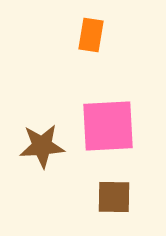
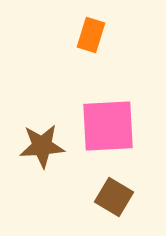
orange rectangle: rotated 8 degrees clockwise
brown square: rotated 30 degrees clockwise
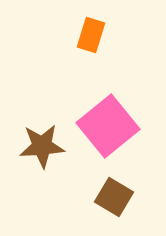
pink square: rotated 36 degrees counterclockwise
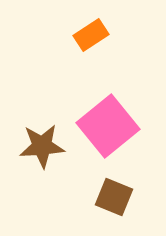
orange rectangle: rotated 40 degrees clockwise
brown square: rotated 9 degrees counterclockwise
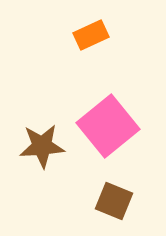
orange rectangle: rotated 8 degrees clockwise
brown square: moved 4 px down
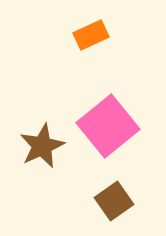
brown star: rotated 21 degrees counterclockwise
brown square: rotated 33 degrees clockwise
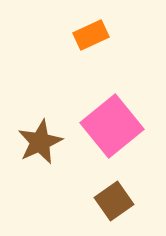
pink square: moved 4 px right
brown star: moved 2 px left, 4 px up
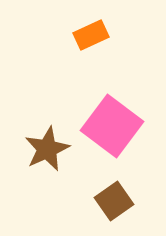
pink square: rotated 14 degrees counterclockwise
brown star: moved 7 px right, 7 px down
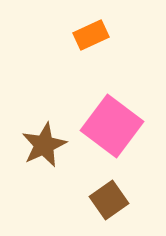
brown star: moved 3 px left, 4 px up
brown square: moved 5 px left, 1 px up
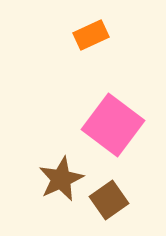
pink square: moved 1 px right, 1 px up
brown star: moved 17 px right, 34 px down
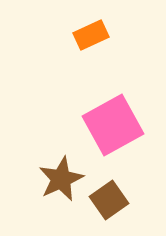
pink square: rotated 24 degrees clockwise
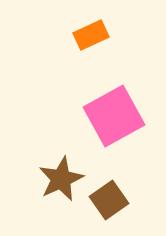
pink square: moved 1 px right, 9 px up
